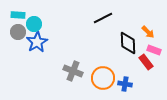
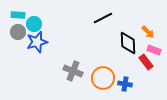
blue star: rotated 15 degrees clockwise
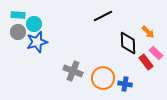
black line: moved 2 px up
pink rectangle: moved 2 px right, 3 px down; rotated 24 degrees clockwise
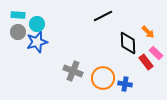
cyan circle: moved 3 px right
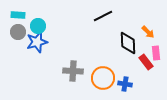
cyan circle: moved 1 px right, 2 px down
pink rectangle: rotated 40 degrees clockwise
gray cross: rotated 18 degrees counterclockwise
